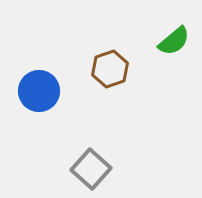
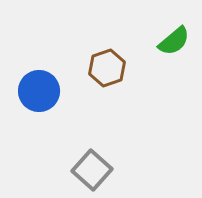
brown hexagon: moved 3 px left, 1 px up
gray square: moved 1 px right, 1 px down
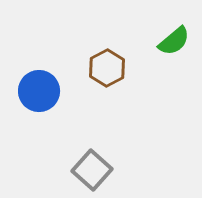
brown hexagon: rotated 9 degrees counterclockwise
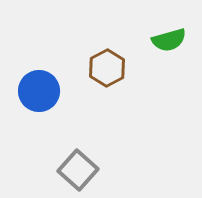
green semicircle: moved 5 px left, 1 px up; rotated 24 degrees clockwise
gray square: moved 14 px left
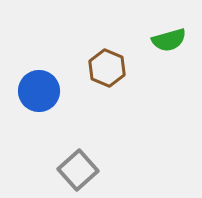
brown hexagon: rotated 9 degrees counterclockwise
gray square: rotated 6 degrees clockwise
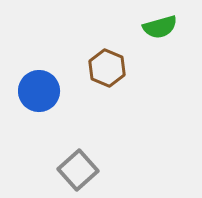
green semicircle: moved 9 px left, 13 px up
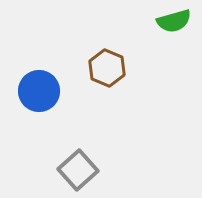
green semicircle: moved 14 px right, 6 px up
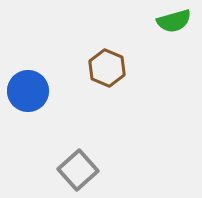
blue circle: moved 11 px left
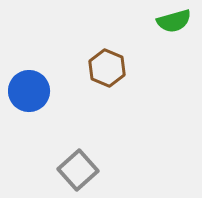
blue circle: moved 1 px right
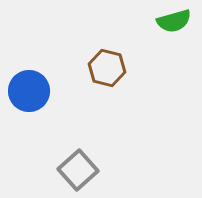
brown hexagon: rotated 9 degrees counterclockwise
